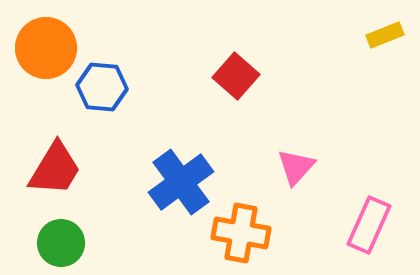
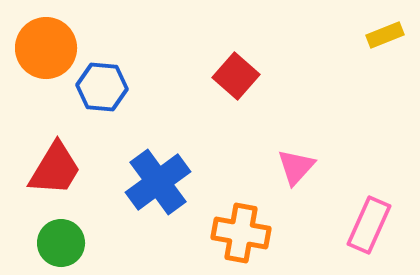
blue cross: moved 23 px left
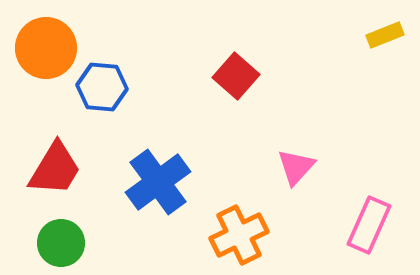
orange cross: moved 2 px left, 2 px down; rotated 36 degrees counterclockwise
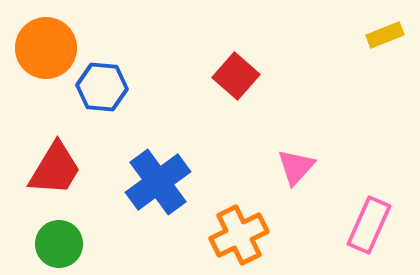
green circle: moved 2 px left, 1 px down
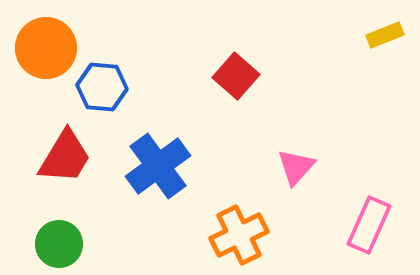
red trapezoid: moved 10 px right, 12 px up
blue cross: moved 16 px up
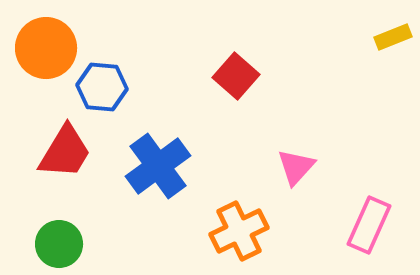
yellow rectangle: moved 8 px right, 2 px down
red trapezoid: moved 5 px up
orange cross: moved 4 px up
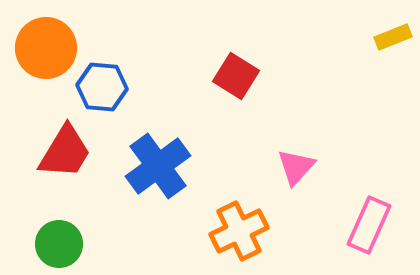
red square: rotated 9 degrees counterclockwise
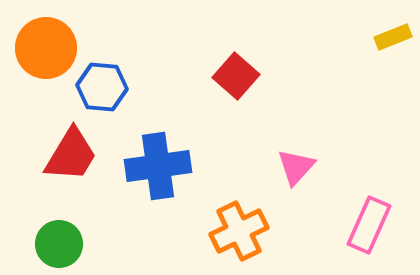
red square: rotated 9 degrees clockwise
red trapezoid: moved 6 px right, 3 px down
blue cross: rotated 28 degrees clockwise
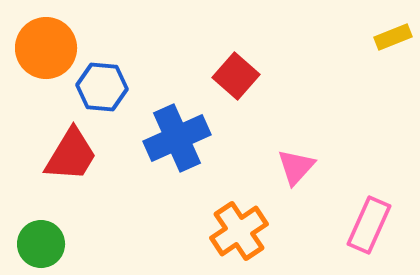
blue cross: moved 19 px right, 28 px up; rotated 16 degrees counterclockwise
orange cross: rotated 8 degrees counterclockwise
green circle: moved 18 px left
